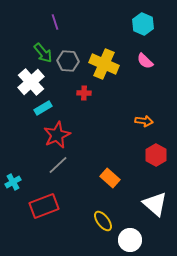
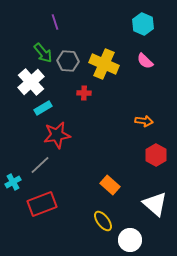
red star: rotated 16 degrees clockwise
gray line: moved 18 px left
orange rectangle: moved 7 px down
red rectangle: moved 2 px left, 2 px up
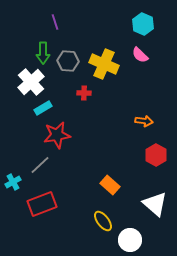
green arrow: rotated 40 degrees clockwise
pink semicircle: moved 5 px left, 6 px up
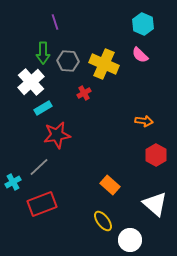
red cross: rotated 32 degrees counterclockwise
gray line: moved 1 px left, 2 px down
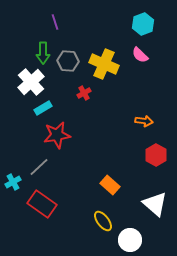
cyan hexagon: rotated 15 degrees clockwise
red rectangle: rotated 56 degrees clockwise
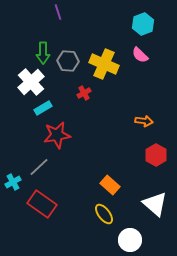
purple line: moved 3 px right, 10 px up
yellow ellipse: moved 1 px right, 7 px up
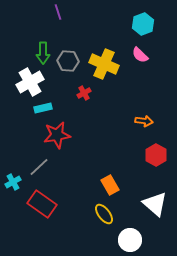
white cross: moved 1 px left; rotated 12 degrees clockwise
cyan rectangle: rotated 18 degrees clockwise
orange rectangle: rotated 18 degrees clockwise
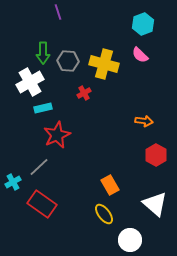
yellow cross: rotated 8 degrees counterclockwise
red star: rotated 16 degrees counterclockwise
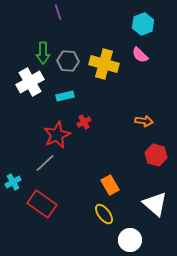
red cross: moved 29 px down
cyan rectangle: moved 22 px right, 12 px up
red hexagon: rotated 15 degrees counterclockwise
gray line: moved 6 px right, 4 px up
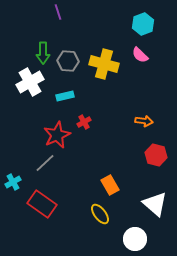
yellow ellipse: moved 4 px left
white circle: moved 5 px right, 1 px up
